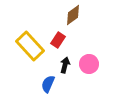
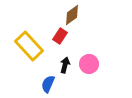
brown diamond: moved 1 px left
red rectangle: moved 2 px right, 4 px up
yellow rectangle: moved 1 px left
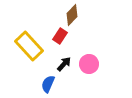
brown diamond: rotated 10 degrees counterclockwise
black arrow: moved 1 px left, 1 px up; rotated 28 degrees clockwise
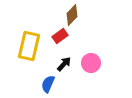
red rectangle: rotated 21 degrees clockwise
yellow rectangle: rotated 56 degrees clockwise
pink circle: moved 2 px right, 1 px up
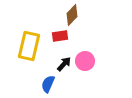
red rectangle: rotated 28 degrees clockwise
pink circle: moved 6 px left, 2 px up
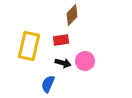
red rectangle: moved 1 px right, 4 px down
black arrow: moved 1 px left, 1 px up; rotated 63 degrees clockwise
